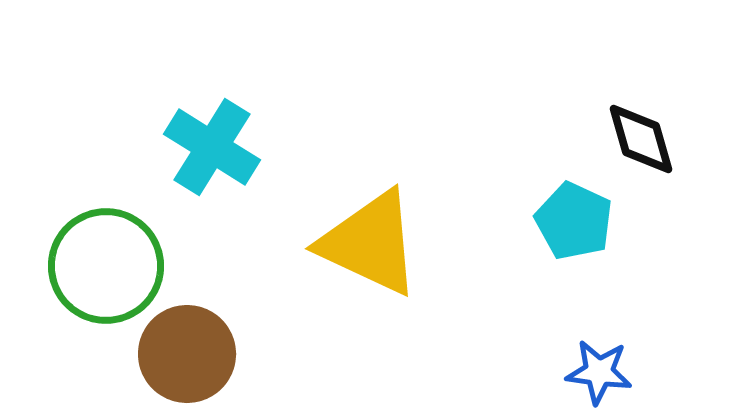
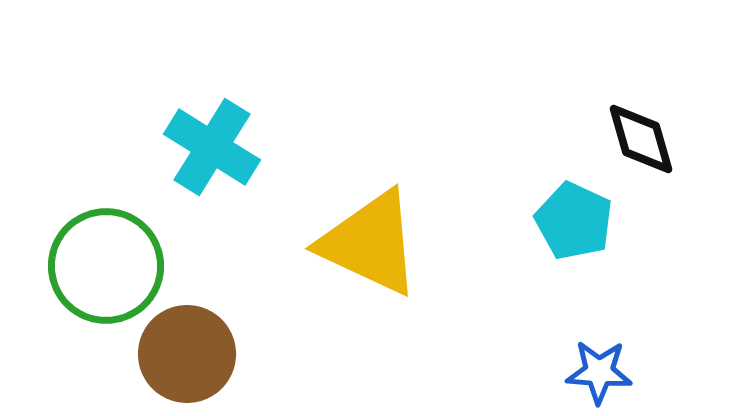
blue star: rotated 4 degrees counterclockwise
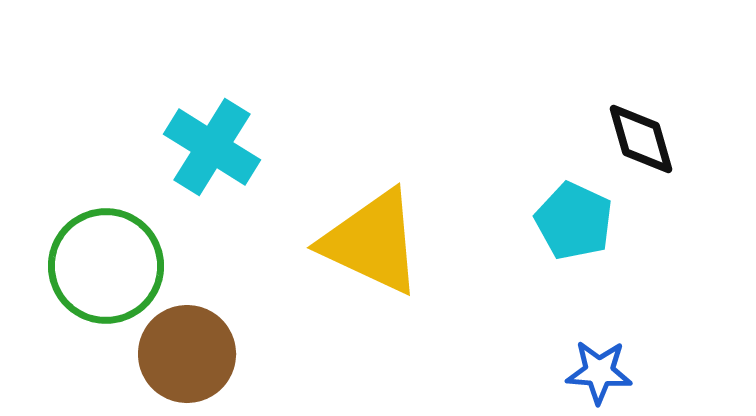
yellow triangle: moved 2 px right, 1 px up
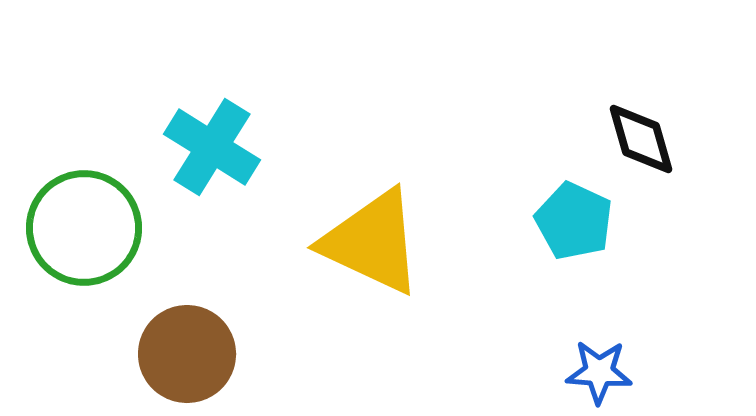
green circle: moved 22 px left, 38 px up
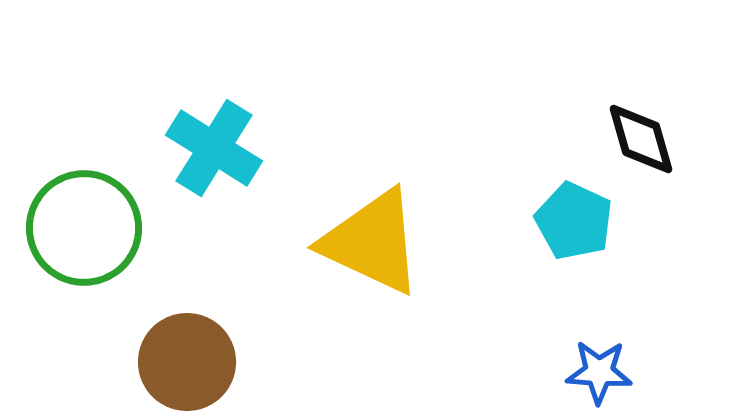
cyan cross: moved 2 px right, 1 px down
brown circle: moved 8 px down
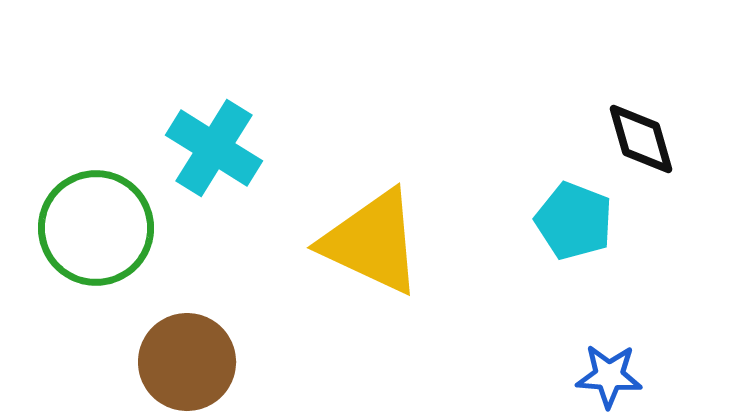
cyan pentagon: rotated 4 degrees counterclockwise
green circle: moved 12 px right
blue star: moved 10 px right, 4 px down
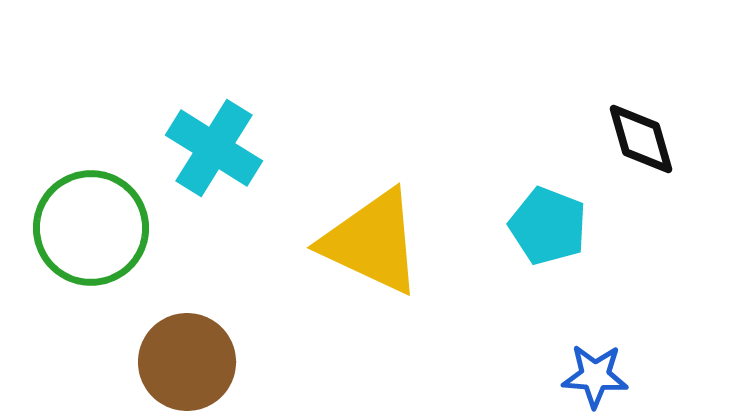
cyan pentagon: moved 26 px left, 5 px down
green circle: moved 5 px left
blue star: moved 14 px left
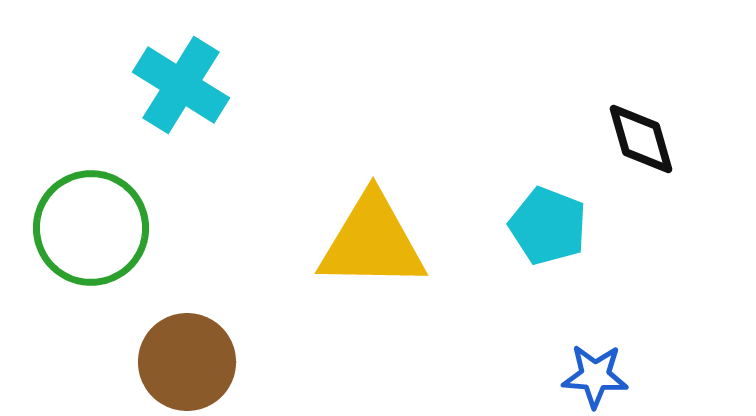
cyan cross: moved 33 px left, 63 px up
yellow triangle: rotated 24 degrees counterclockwise
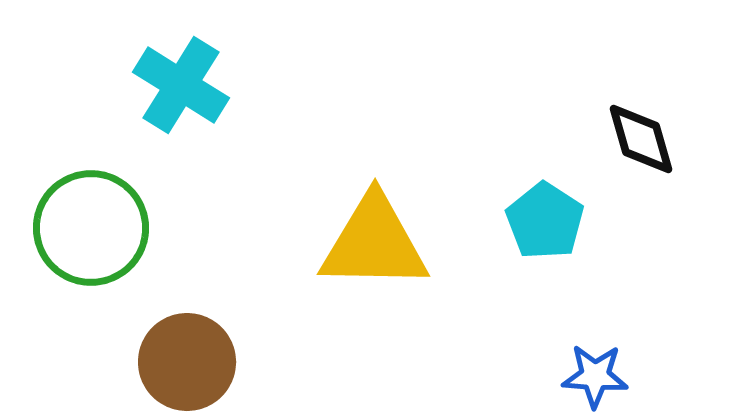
cyan pentagon: moved 3 px left, 5 px up; rotated 12 degrees clockwise
yellow triangle: moved 2 px right, 1 px down
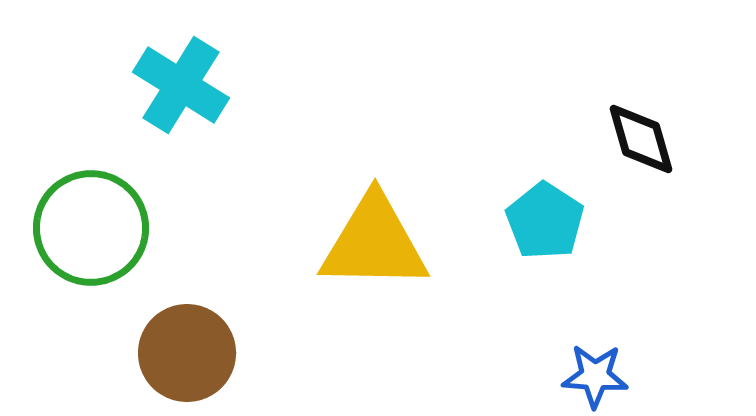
brown circle: moved 9 px up
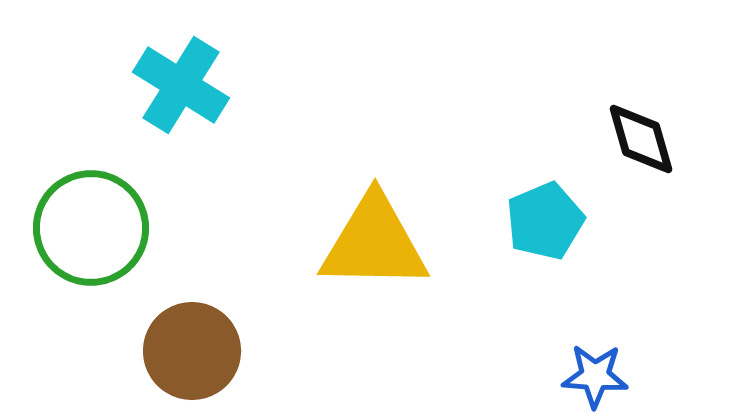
cyan pentagon: rotated 16 degrees clockwise
brown circle: moved 5 px right, 2 px up
